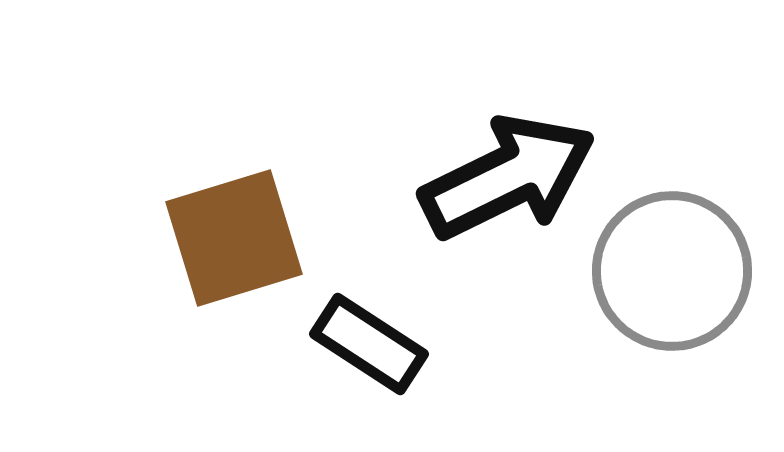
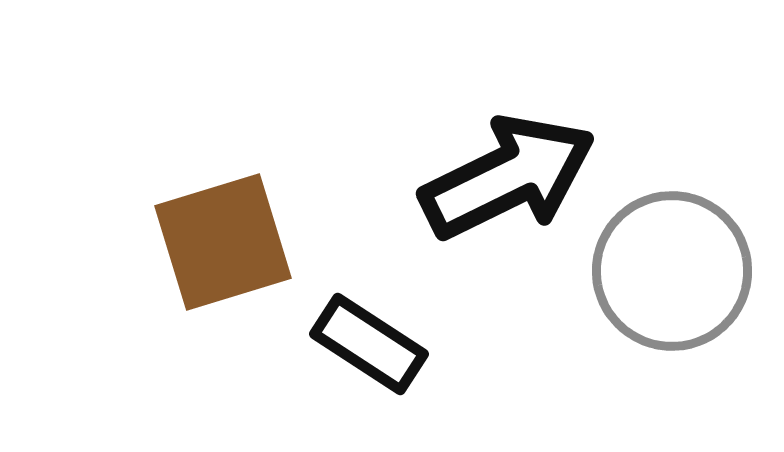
brown square: moved 11 px left, 4 px down
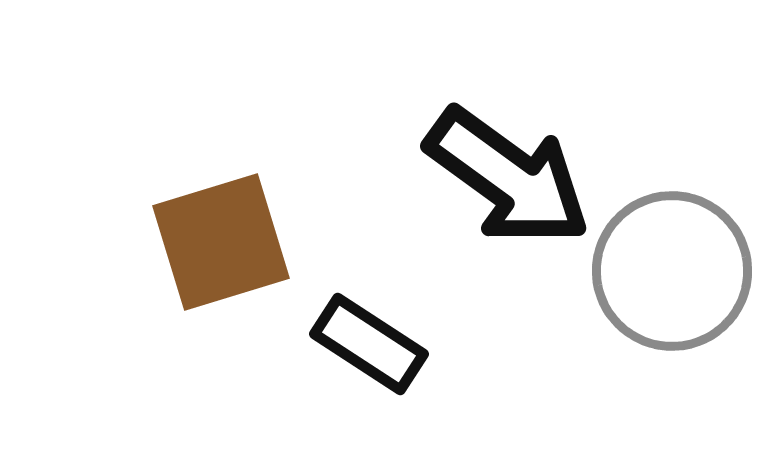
black arrow: rotated 62 degrees clockwise
brown square: moved 2 px left
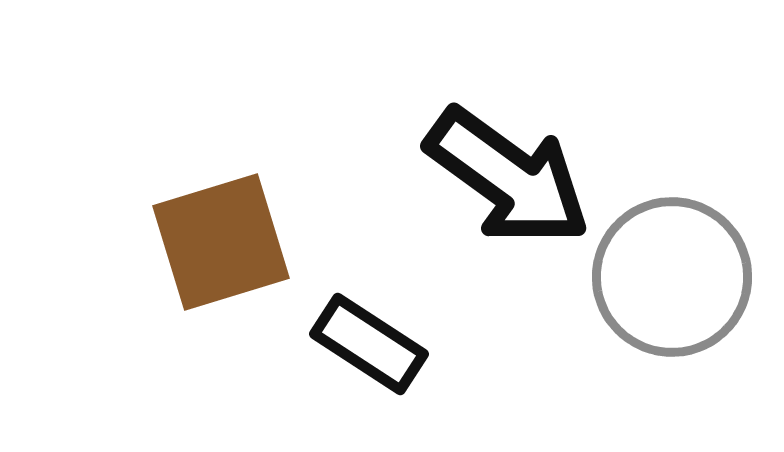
gray circle: moved 6 px down
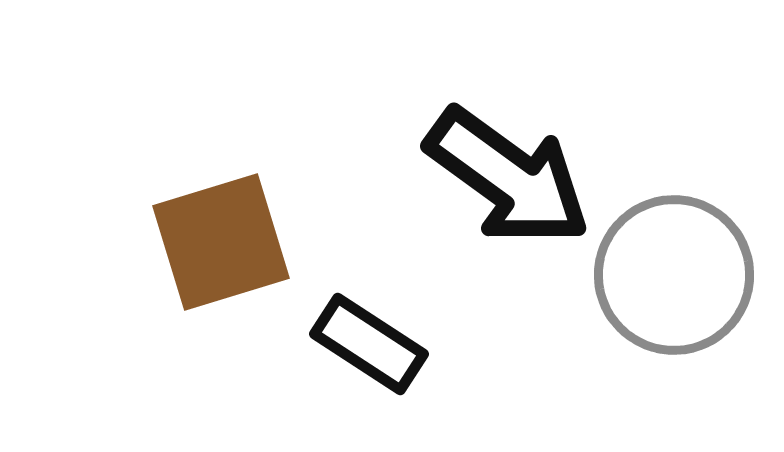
gray circle: moved 2 px right, 2 px up
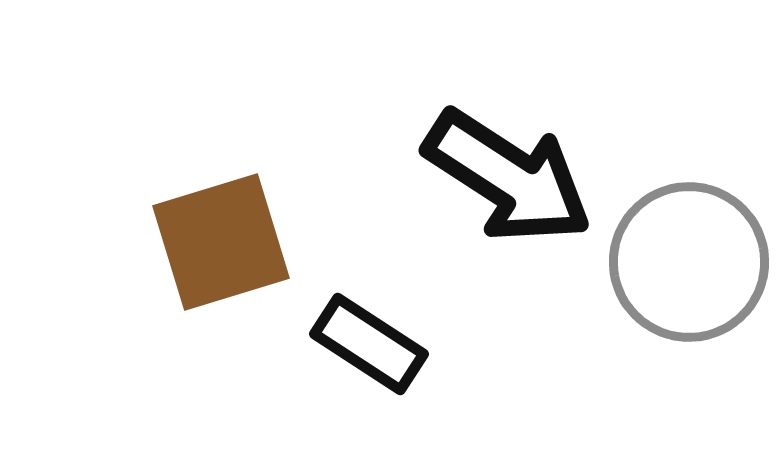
black arrow: rotated 3 degrees counterclockwise
gray circle: moved 15 px right, 13 px up
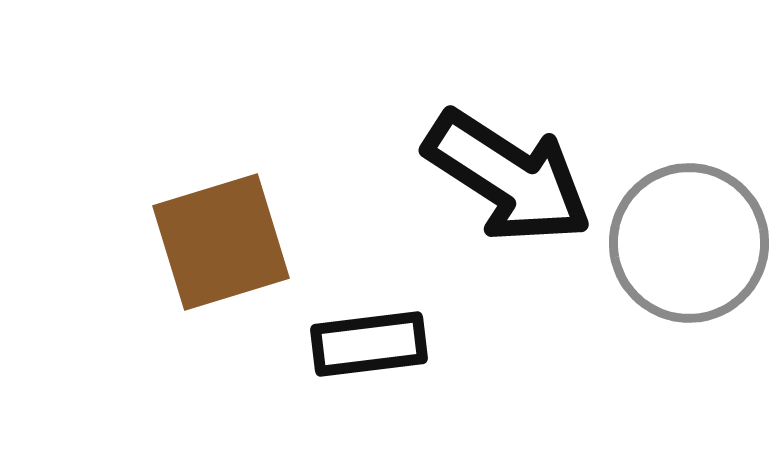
gray circle: moved 19 px up
black rectangle: rotated 40 degrees counterclockwise
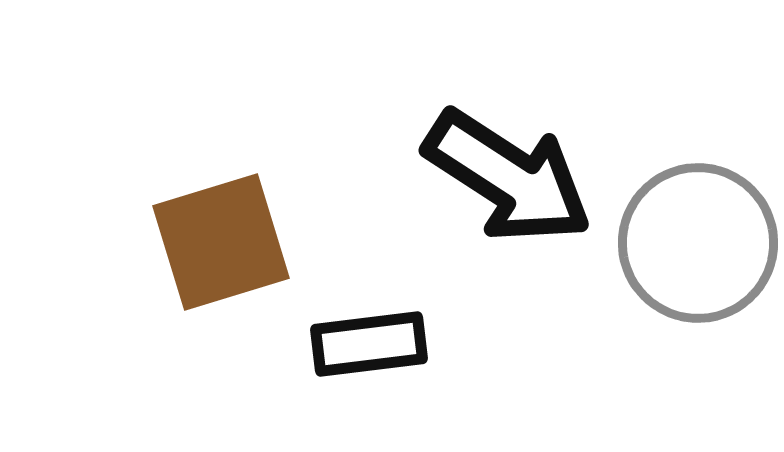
gray circle: moved 9 px right
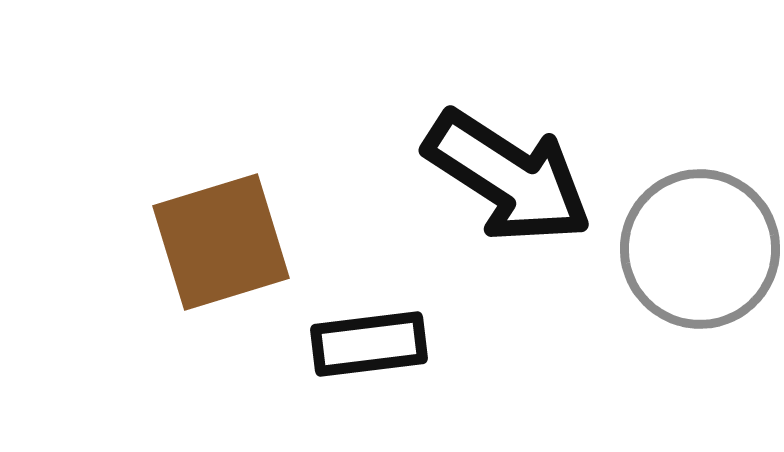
gray circle: moved 2 px right, 6 px down
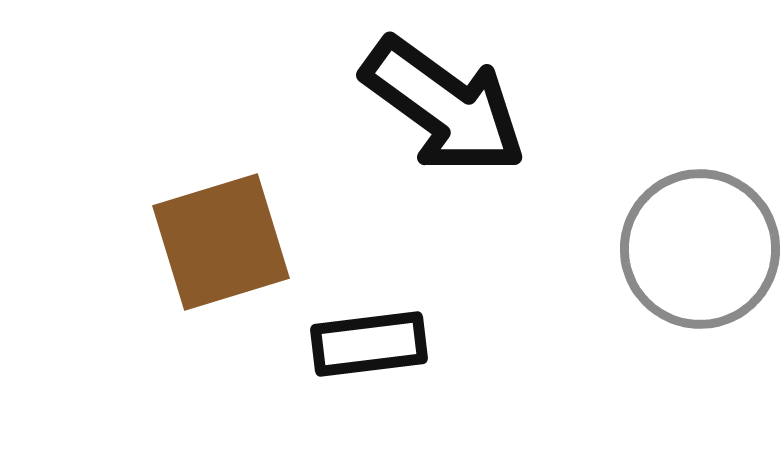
black arrow: moved 64 px left, 71 px up; rotated 3 degrees clockwise
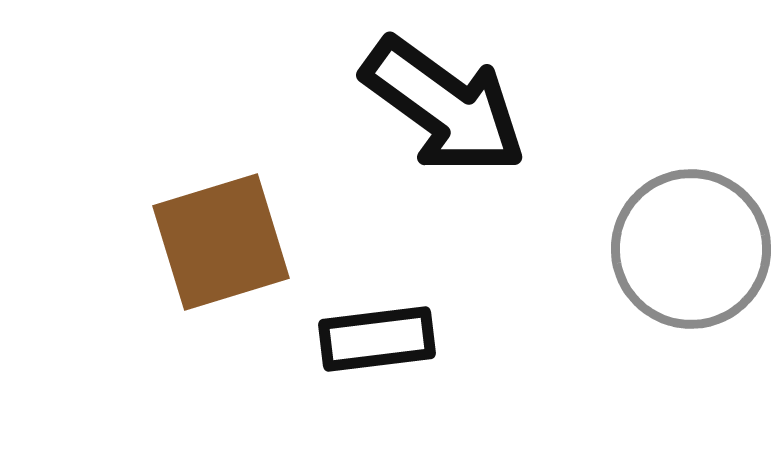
gray circle: moved 9 px left
black rectangle: moved 8 px right, 5 px up
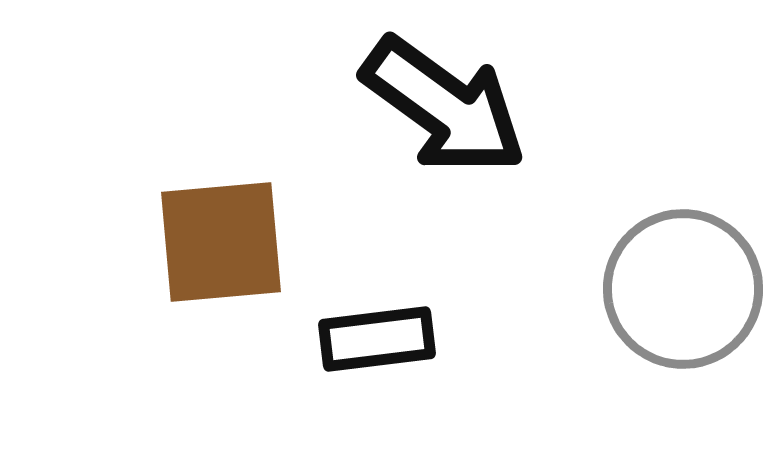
brown square: rotated 12 degrees clockwise
gray circle: moved 8 px left, 40 px down
